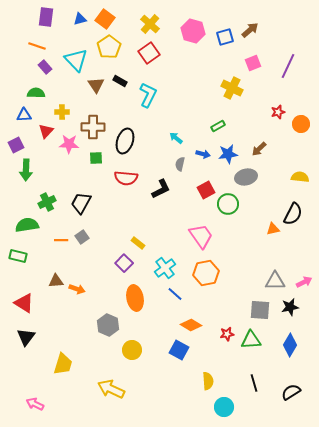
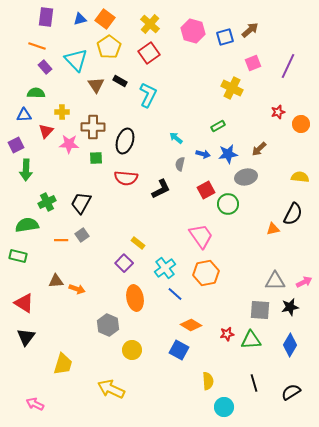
gray square at (82, 237): moved 2 px up
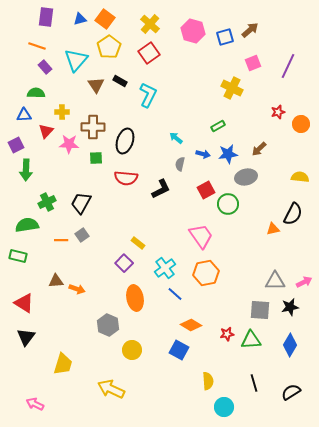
cyan triangle at (76, 60): rotated 25 degrees clockwise
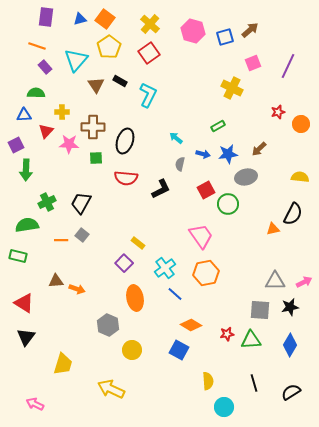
gray square at (82, 235): rotated 16 degrees counterclockwise
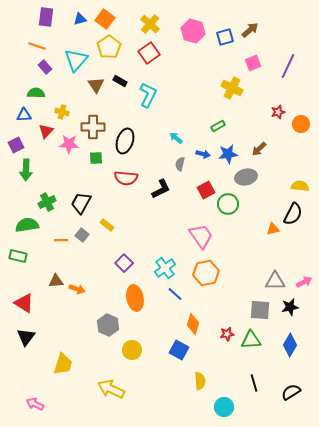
yellow cross at (62, 112): rotated 16 degrees clockwise
yellow semicircle at (300, 177): moved 9 px down
yellow rectangle at (138, 243): moved 31 px left, 18 px up
orange diamond at (191, 325): moved 2 px right, 1 px up; rotated 75 degrees clockwise
yellow semicircle at (208, 381): moved 8 px left
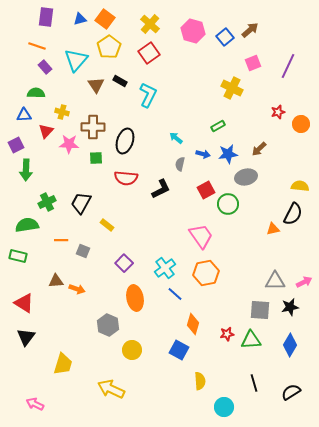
blue square at (225, 37): rotated 24 degrees counterclockwise
gray square at (82, 235): moved 1 px right, 16 px down; rotated 16 degrees counterclockwise
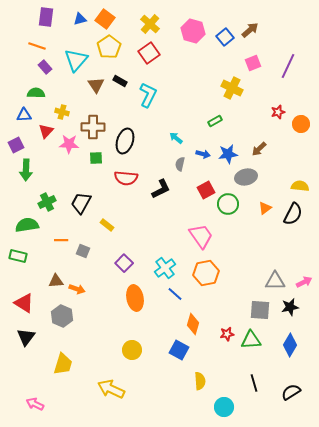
green rectangle at (218, 126): moved 3 px left, 5 px up
orange triangle at (273, 229): moved 8 px left, 21 px up; rotated 24 degrees counterclockwise
gray hexagon at (108, 325): moved 46 px left, 9 px up
